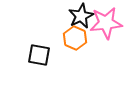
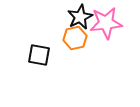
black star: moved 1 px left, 1 px down
orange hexagon: rotated 25 degrees clockwise
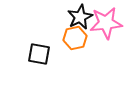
black square: moved 1 px up
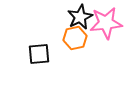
black square: rotated 15 degrees counterclockwise
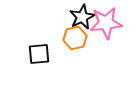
black star: moved 2 px right
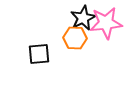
black star: moved 1 px right, 1 px down
orange hexagon: rotated 15 degrees clockwise
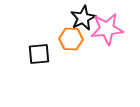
pink star: moved 1 px right, 6 px down
orange hexagon: moved 4 px left, 1 px down
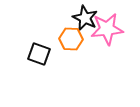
black star: moved 2 px right; rotated 20 degrees counterclockwise
black square: rotated 25 degrees clockwise
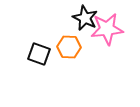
orange hexagon: moved 2 px left, 8 px down
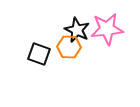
black star: moved 8 px left, 12 px down
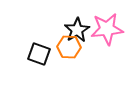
black star: rotated 15 degrees clockwise
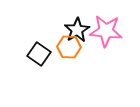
pink star: moved 1 px left, 2 px down; rotated 12 degrees clockwise
black square: rotated 15 degrees clockwise
